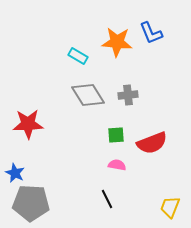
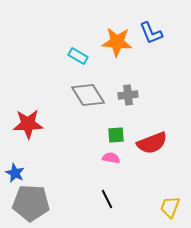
pink semicircle: moved 6 px left, 7 px up
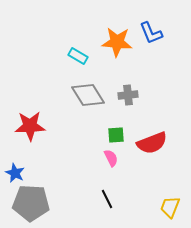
red star: moved 2 px right, 2 px down
pink semicircle: rotated 54 degrees clockwise
